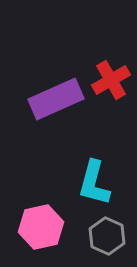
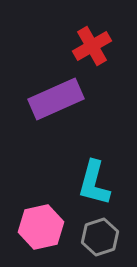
red cross: moved 19 px left, 34 px up
gray hexagon: moved 7 px left, 1 px down; rotated 18 degrees clockwise
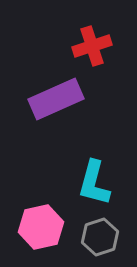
red cross: rotated 12 degrees clockwise
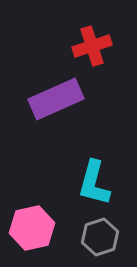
pink hexagon: moved 9 px left, 1 px down
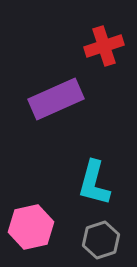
red cross: moved 12 px right
pink hexagon: moved 1 px left, 1 px up
gray hexagon: moved 1 px right, 3 px down
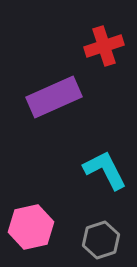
purple rectangle: moved 2 px left, 2 px up
cyan L-shape: moved 11 px right, 13 px up; rotated 138 degrees clockwise
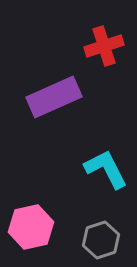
cyan L-shape: moved 1 px right, 1 px up
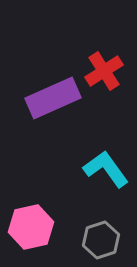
red cross: moved 25 px down; rotated 15 degrees counterclockwise
purple rectangle: moved 1 px left, 1 px down
cyan L-shape: rotated 9 degrees counterclockwise
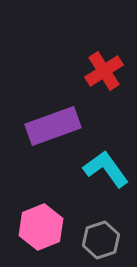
purple rectangle: moved 28 px down; rotated 4 degrees clockwise
pink hexagon: moved 10 px right; rotated 9 degrees counterclockwise
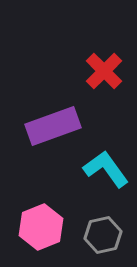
red cross: rotated 12 degrees counterclockwise
gray hexagon: moved 2 px right, 5 px up; rotated 6 degrees clockwise
